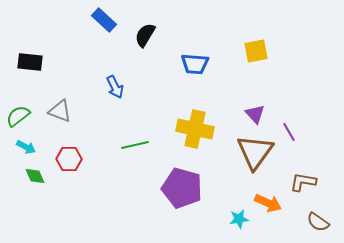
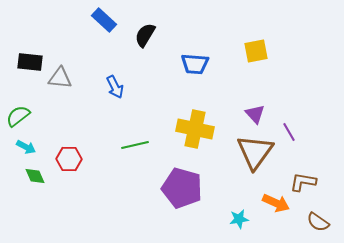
gray triangle: moved 33 px up; rotated 15 degrees counterclockwise
orange arrow: moved 8 px right
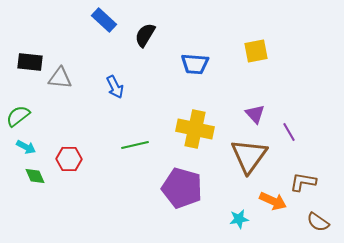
brown triangle: moved 6 px left, 4 px down
orange arrow: moved 3 px left, 2 px up
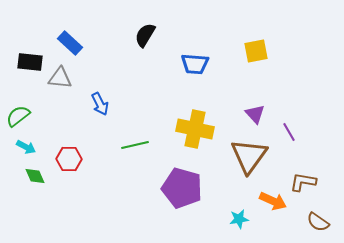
blue rectangle: moved 34 px left, 23 px down
blue arrow: moved 15 px left, 17 px down
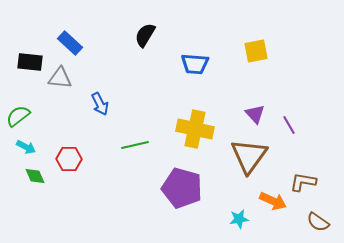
purple line: moved 7 px up
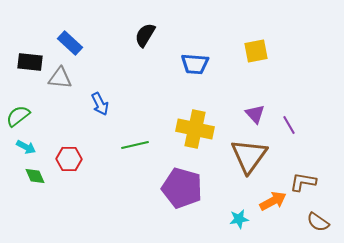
orange arrow: rotated 52 degrees counterclockwise
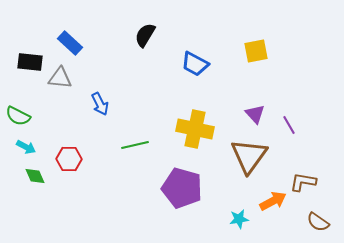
blue trapezoid: rotated 24 degrees clockwise
green semicircle: rotated 115 degrees counterclockwise
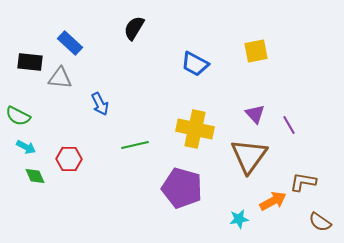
black semicircle: moved 11 px left, 7 px up
brown semicircle: moved 2 px right
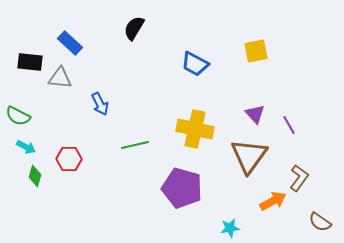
green diamond: rotated 40 degrees clockwise
brown L-shape: moved 4 px left, 4 px up; rotated 116 degrees clockwise
cyan star: moved 9 px left, 9 px down
